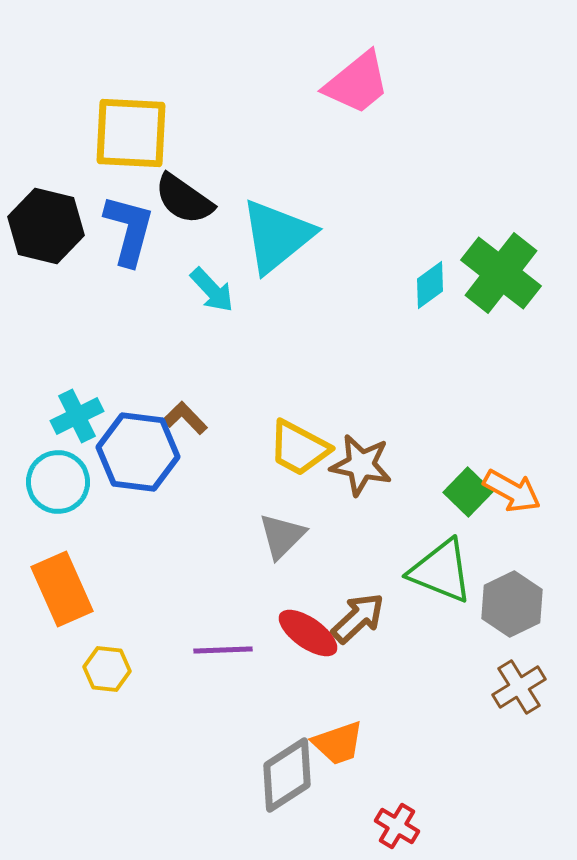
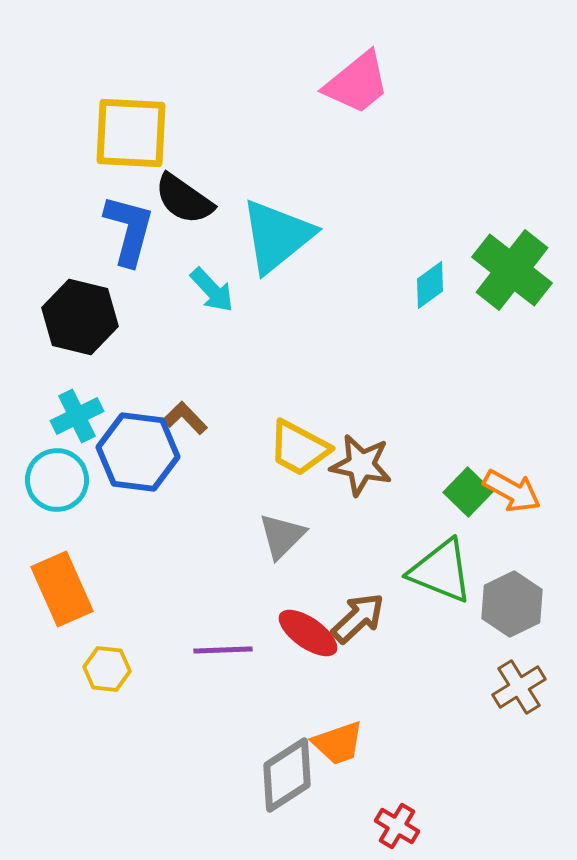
black hexagon: moved 34 px right, 91 px down
green cross: moved 11 px right, 3 px up
cyan circle: moved 1 px left, 2 px up
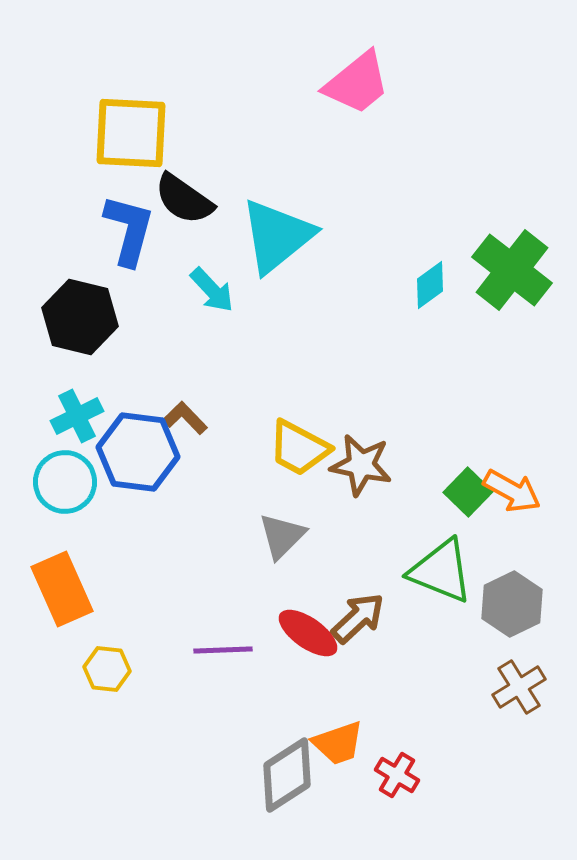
cyan circle: moved 8 px right, 2 px down
red cross: moved 51 px up
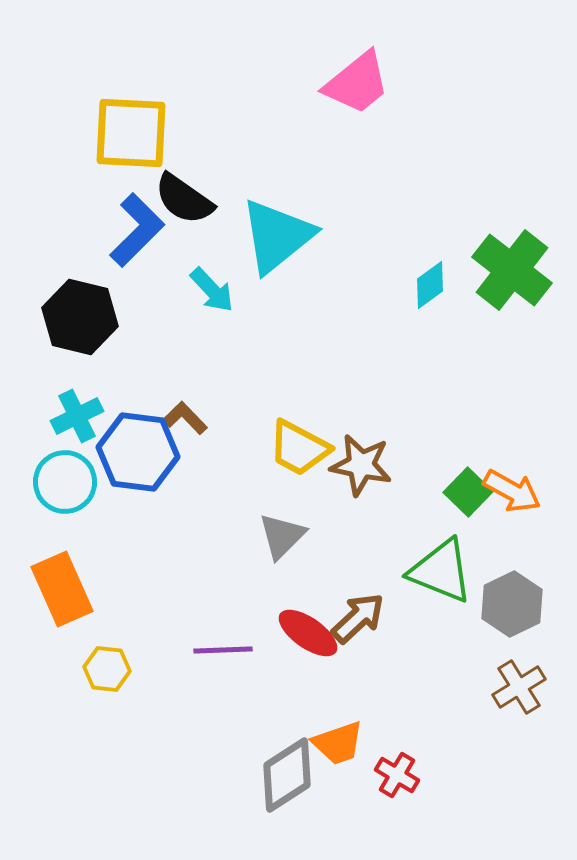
blue L-shape: moved 8 px right; rotated 30 degrees clockwise
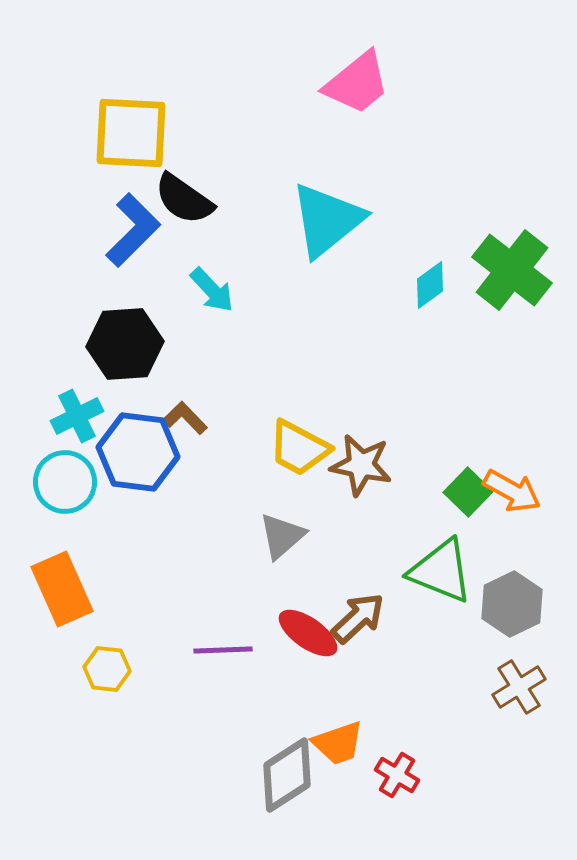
blue L-shape: moved 4 px left
cyan triangle: moved 50 px right, 16 px up
black hexagon: moved 45 px right, 27 px down; rotated 18 degrees counterclockwise
gray triangle: rotated 4 degrees clockwise
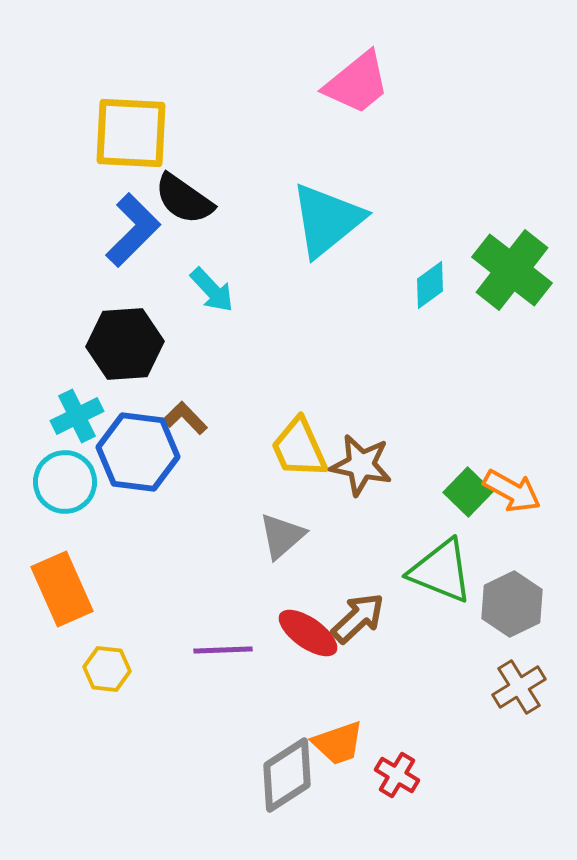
yellow trapezoid: rotated 38 degrees clockwise
